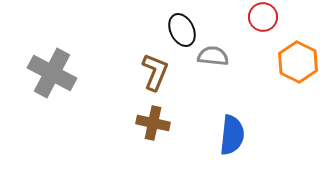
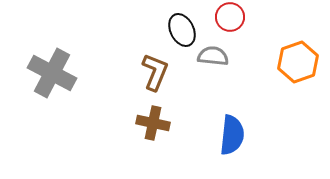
red circle: moved 33 px left
orange hexagon: rotated 15 degrees clockwise
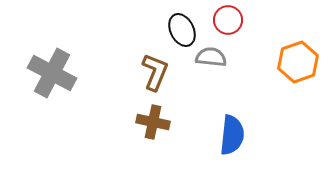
red circle: moved 2 px left, 3 px down
gray semicircle: moved 2 px left, 1 px down
brown cross: moved 1 px up
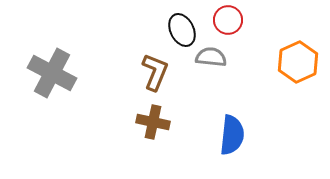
orange hexagon: rotated 6 degrees counterclockwise
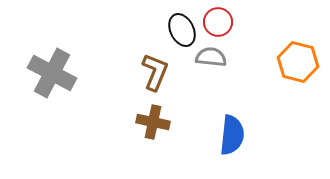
red circle: moved 10 px left, 2 px down
orange hexagon: rotated 21 degrees counterclockwise
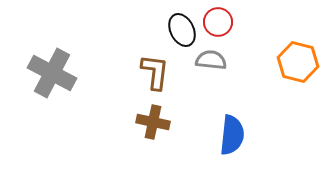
gray semicircle: moved 3 px down
brown L-shape: rotated 15 degrees counterclockwise
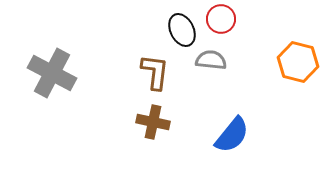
red circle: moved 3 px right, 3 px up
blue semicircle: rotated 33 degrees clockwise
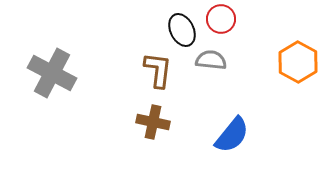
orange hexagon: rotated 15 degrees clockwise
brown L-shape: moved 3 px right, 2 px up
